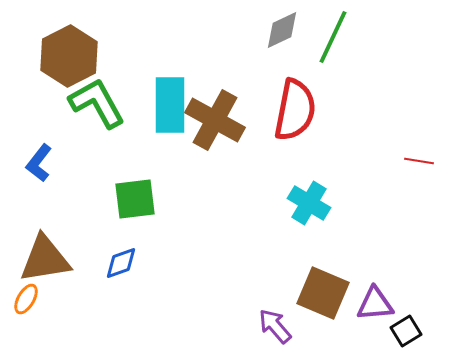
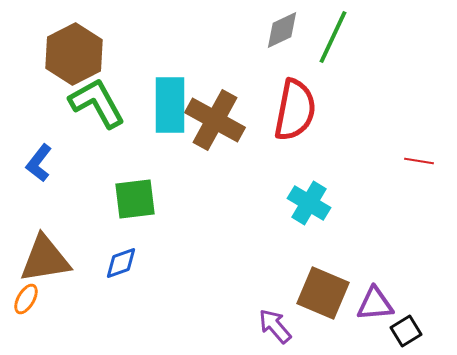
brown hexagon: moved 5 px right, 2 px up
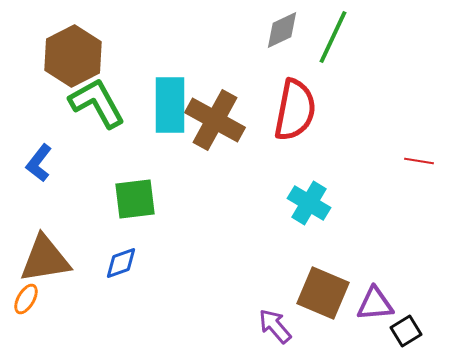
brown hexagon: moved 1 px left, 2 px down
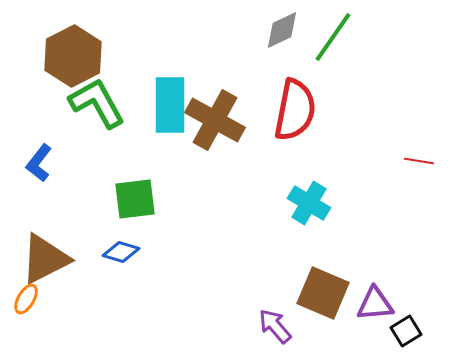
green line: rotated 10 degrees clockwise
brown triangle: rotated 18 degrees counterclockwise
blue diamond: moved 11 px up; rotated 36 degrees clockwise
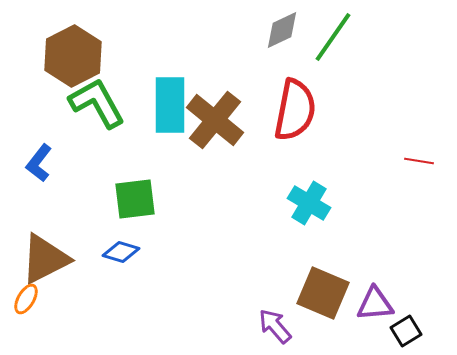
brown cross: rotated 10 degrees clockwise
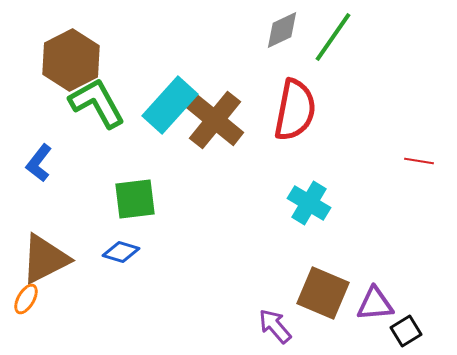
brown hexagon: moved 2 px left, 4 px down
cyan rectangle: rotated 42 degrees clockwise
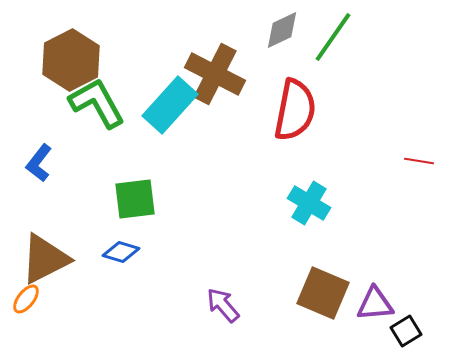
brown cross: moved 46 px up; rotated 12 degrees counterclockwise
orange ellipse: rotated 8 degrees clockwise
purple arrow: moved 52 px left, 21 px up
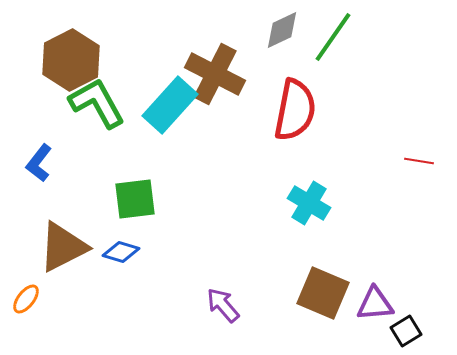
brown triangle: moved 18 px right, 12 px up
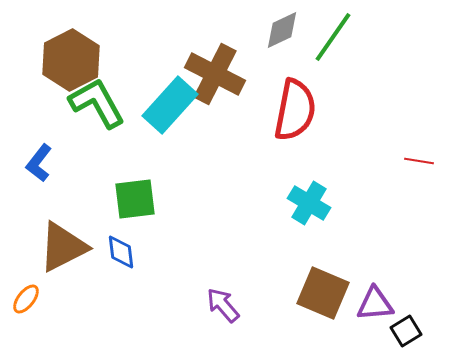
blue diamond: rotated 66 degrees clockwise
